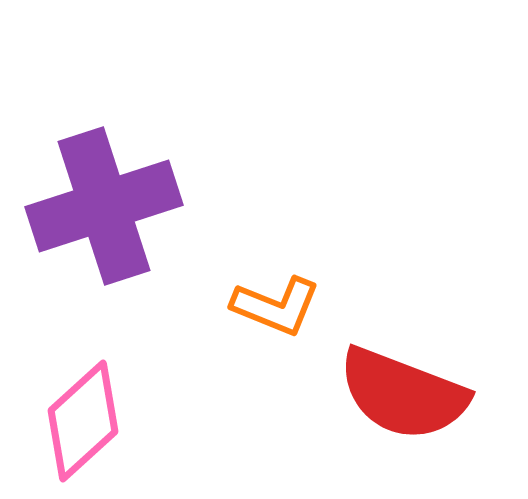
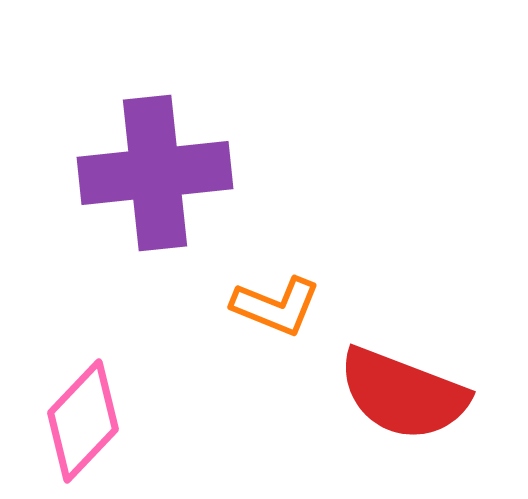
purple cross: moved 51 px right, 33 px up; rotated 12 degrees clockwise
pink diamond: rotated 4 degrees counterclockwise
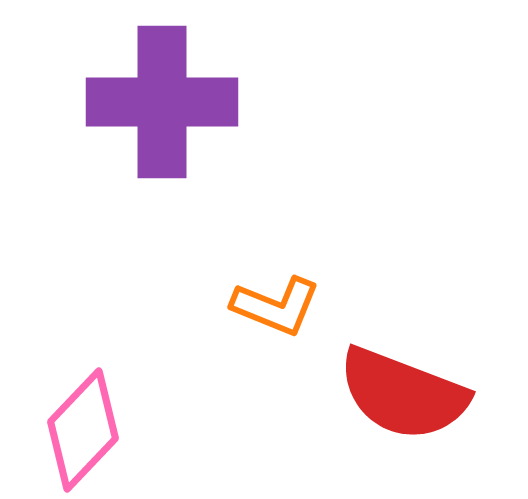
purple cross: moved 7 px right, 71 px up; rotated 6 degrees clockwise
pink diamond: moved 9 px down
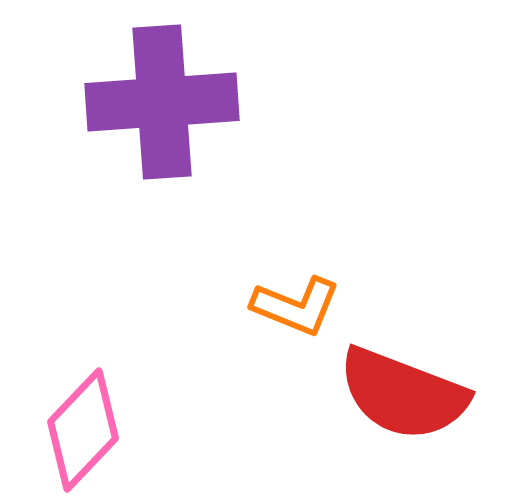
purple cross: rotated 4 degrees counterclockwise
orange L-shape: moved 20 px right
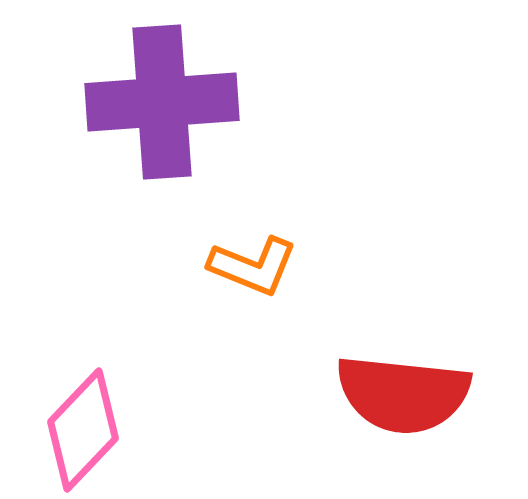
orange L-shape: moved 43 px left, 40 px up
red semicircle: rotated 15 degrees counterclockwise
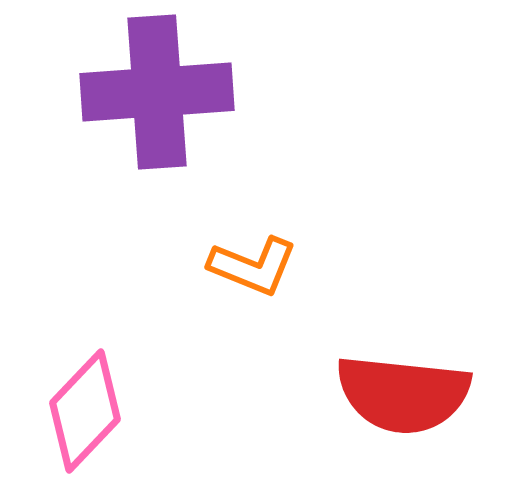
purple cross: moved 5 px left, 10 px up
pink diamond: moved 2 px right, 19 px up
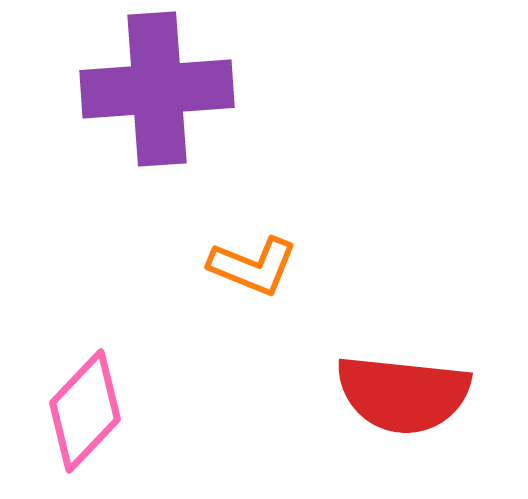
purple cross: moved 3 px up
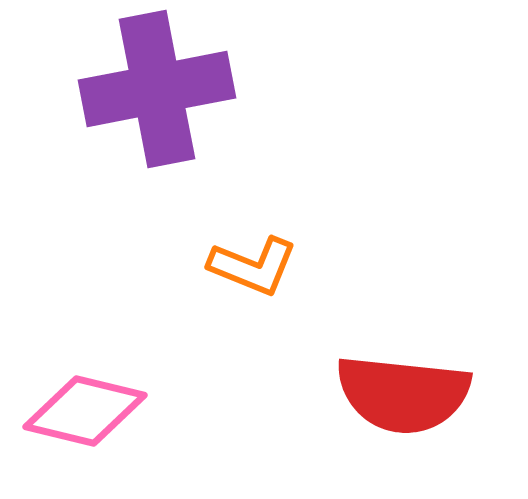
purple cross: rotated 7 degrees counterclockwise
pink diamond: rotated 60 degrees clockwise
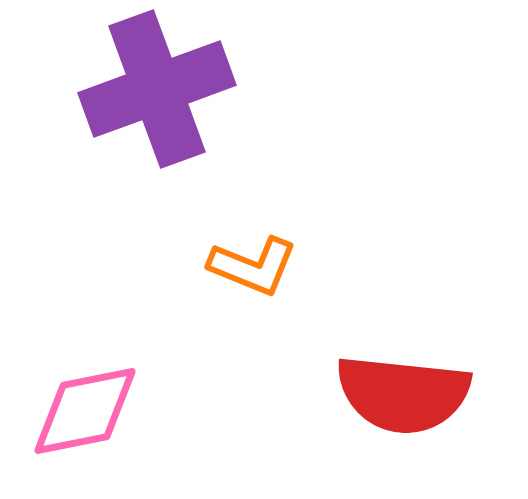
purple cross: rotated 9 degrees counterclockwise
pink diamond: rotated 25 degrees counterclockwise
